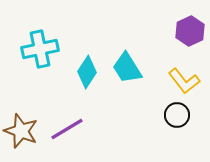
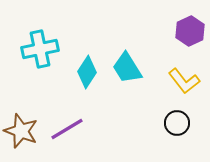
black circle: moved 8 px down
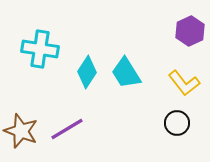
cyan cross: rotated 21 degrees clockwise
cyan trapezoid: moved 1 px left, 5 px down
yellow L-shape: moved 2 px down
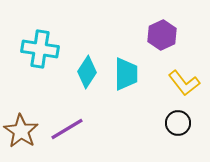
purple hexagon: moved 28 px left, 4 px down
cyan trapezoid: moved 1 px down; rotated 148 degrees counterclockwise
black circle: moved 1 px right
brown star: rotated 12 degrees clockwise
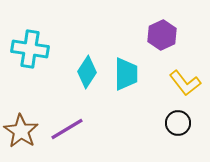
cyan cross: moved 10 px left
yellow L-shape: moved 1 px right
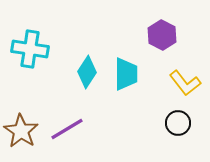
purple hexagon: rotated 8 degrees counterclockwise
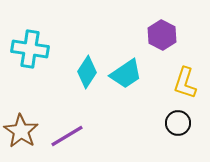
cyan trapezoid: rotated 56 degrees clockwise
yellow L-shape: rotated 56 degrees clockwise
purple line: moved 7 px down
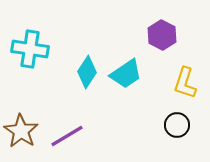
black circle: moved 1 px left, 2 px down
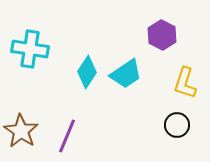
purple line: rotated 36 degrees counterclockwise
